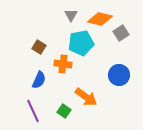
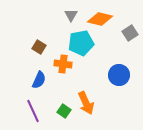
gray square: moved 9 px right
orange arrow: moved 6 px down; rotated 30 degrees clockwise
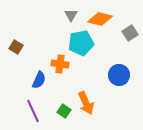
brown square: moved 23 px left
orange cross: moved 3 px left
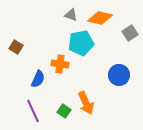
gray triangle: rotated 40 degrees counterclockwise
orange diamond: moved 1 px up
blue semicircle: moved 1 px left, 1 px up
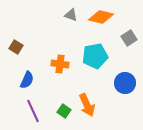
orange diamond: moved 1 px right, 1 px up
gray square: moved 1 px left, 5 px down
cyan pentagon: moved 14 px right, 13 px down
blue circle: moved 6 px right, 8 px down
blue semicircle: moved 11 px left, 1 px down
orange arrow: moved 1 px right, 2 px down
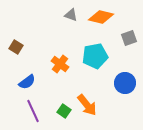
gray square: rotated 14 degrees clockwise
orange cross: rotated 30 degrees clockwise
blue semicircle: moved 2 px down; rotated 30 degrees clockwise
orange arrow: rotated 15 degrees counterclockwise
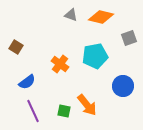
blue circle: moved 2 px left, 3 px down
green square: rotated 24 degrees counterclockwise
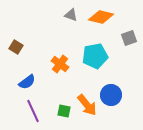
blue circle: moved 12 px left, 9 px down
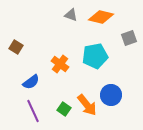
blue semicircle: moved 4 px right
green square: moved 2 px up; rotated 24 degrees clockwise
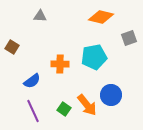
gray triangle: moved 31 px left, 1 px down; rotated 16 degrees counterclockwise
brown square: moved 4 px left
cyan pentagon: moved 1 px left, 1 px down
orange cross: rotated 36 degrees counterclockwise
blue semicircle: moved 1 px right, 1 px up
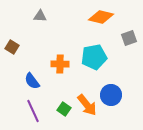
blue semicircle: rotated 90 degrees clockwise
